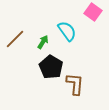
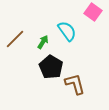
brown L-shape: rotated 20 degrees counterclockwise
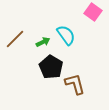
cyan semicircle: moved 1 px left, 4 px down
green arrow: rotated 32 degrees clockwise
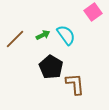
pink square: rotated 18 degrees clockwise
green arrow: moved 7 px up
brown L-shape: rotated 10 degrees clockwise
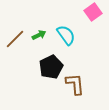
green arrow: moved 4 px left
black pentagon: rotated 15 degrees clockwise
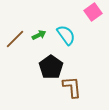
black pentagon: rotated 10 degrees counterclockwise
brown L-shape: moved 3 px left, 3 px down
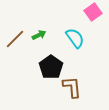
cyan semicircle: moved 9 px right, 3 px down
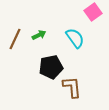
brown line: rotated 20 degrees counterclockwise
black pentagon: rotated 25 degrees clockwise
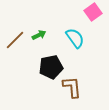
brown line: moved 1 px down; rotated 20 degrees clockwise
